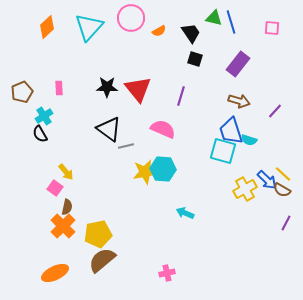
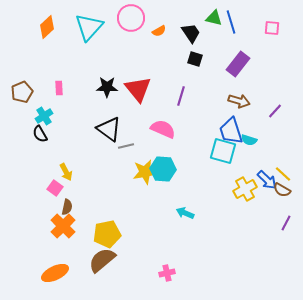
yellow arrow at (66, 172): rotated 12 degrees clockwise
yellow pentagon at (98, 234): moved 9 px right
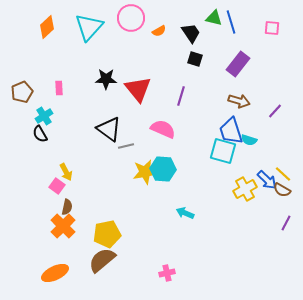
black star at (107, 87): moved 1 px left, 8 px up
pink square at (55, 188): moved 2 px right, 2 px up
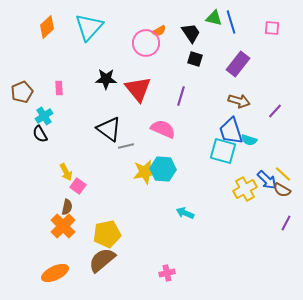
pink circle at (131, 18): moved 15 px right, 25 px down
pink square at (57, 186): moved 21 px right
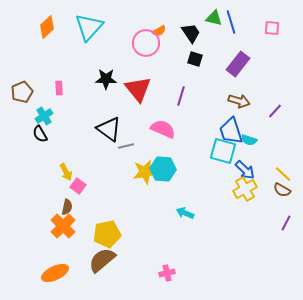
blue arrow at (267, 180): moved 22 px left, 10 px up
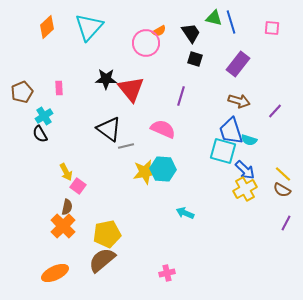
red triangle at (138, 89): moved 7 px left
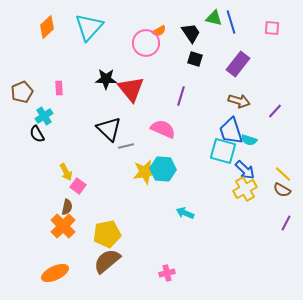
black triangle at (109, 129): rotated 8 degrees clockwise
black semicircle at (40, 134): moved 3 px left
brown semicircle at (102, 260): moved 5 px right, 1 px down
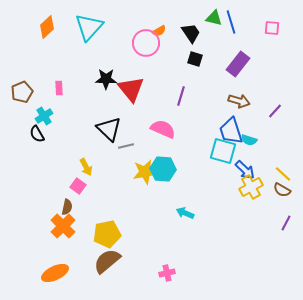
yellow arrow at (66, 172): moved 20 px right, 5 px up
yellow cross at (245, 189): moved 6 px right, 2 px up
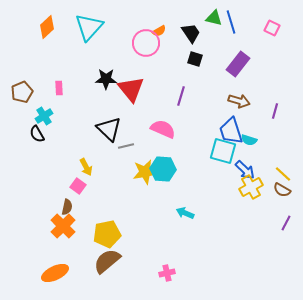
pink square at (272, 28): rotated 21 degrees clockwise
purple line at (275, 111): rotated 28 degrees counterclockwise
